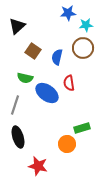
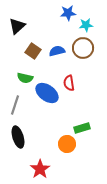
blue semicircle: moved 6 px up; rotated 63 degrees clockwise
red star: moved 2 px right, 3 px down; rotated 24 degrees clockwise
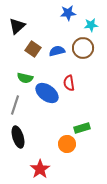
cyan star: moved 5 px right
brown square: moved 2 px up
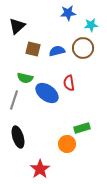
brown square: rotated 21 degrees counterclockwise
gray line: moved 1 px left, 5 px up
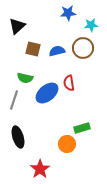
blue ellipse: rotated 75 degrees counterclockwise
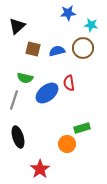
cyan star: rotated 16 degrees clockwise
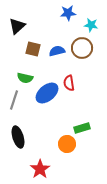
brown circle: moved 1 px left
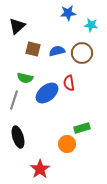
brown circle: moved 5 px down
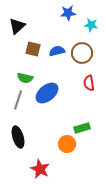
red semicircle: moved 20 px right
gray line: moved 4 px right
red star: rotated 12 degrees counterclockwise
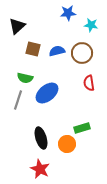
black ellipse: moved 23 px right, 1 px down
